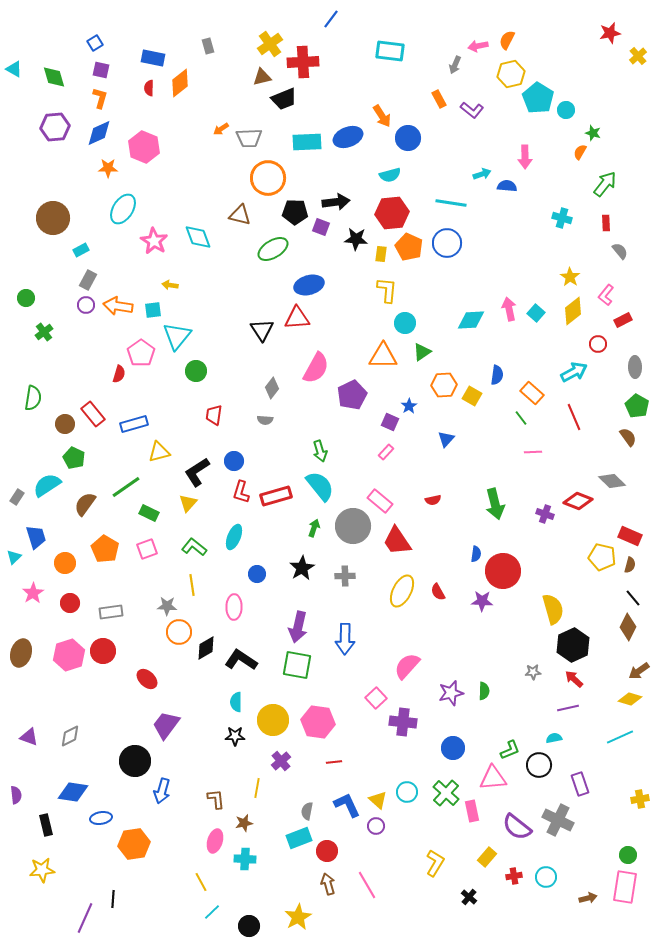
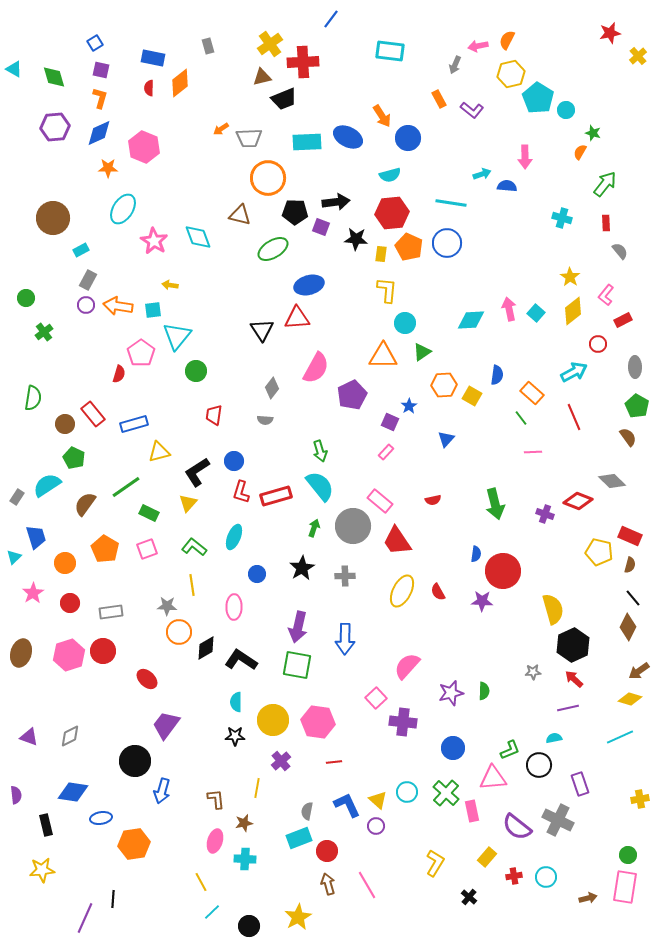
blue ellipse at (348, 137): rotated 48 degrees clockwise
yellow pentagon at (602, 557): moved 3 px left, 5 px up
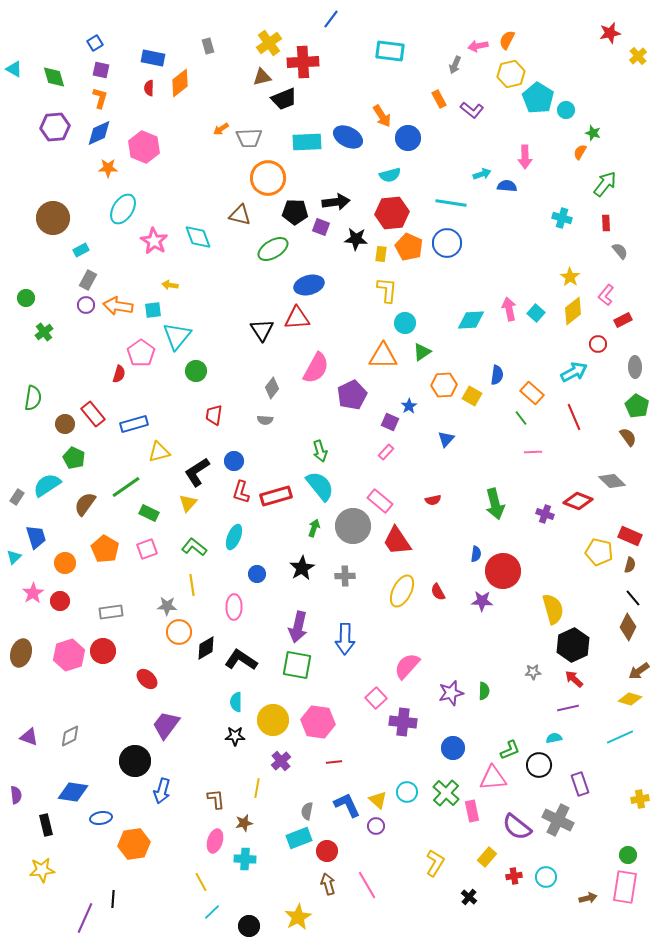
yellow cross at (270, 44): moved 1 px left, 1 px up
red circle at (70, 603): moved 10 px left, 2 px up
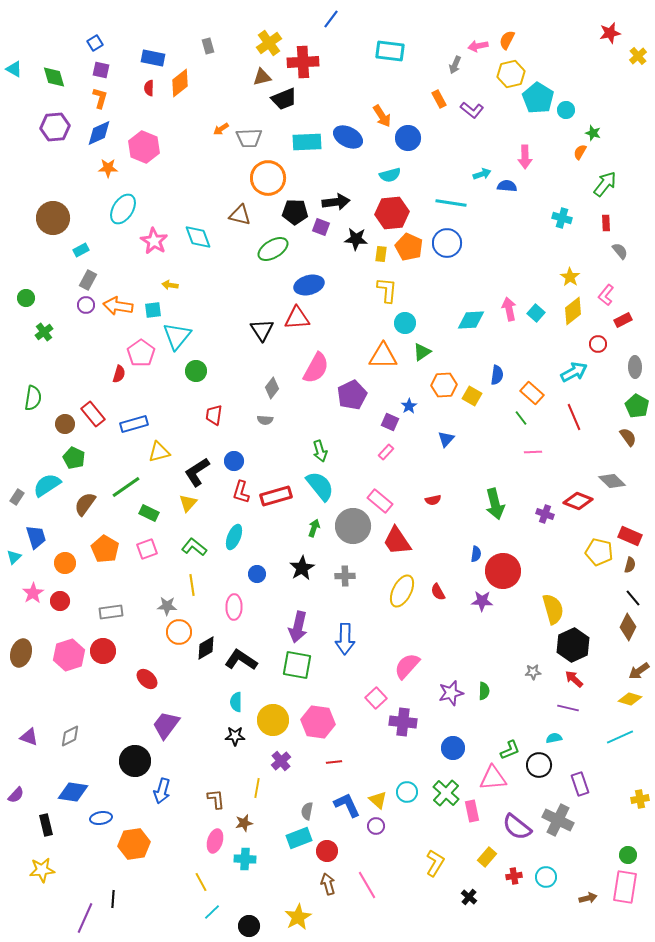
purple line at (568, 708): rotated 25 degrees clockwise
purple semicircle at (16, 795): rotated 48 degrees clockwise
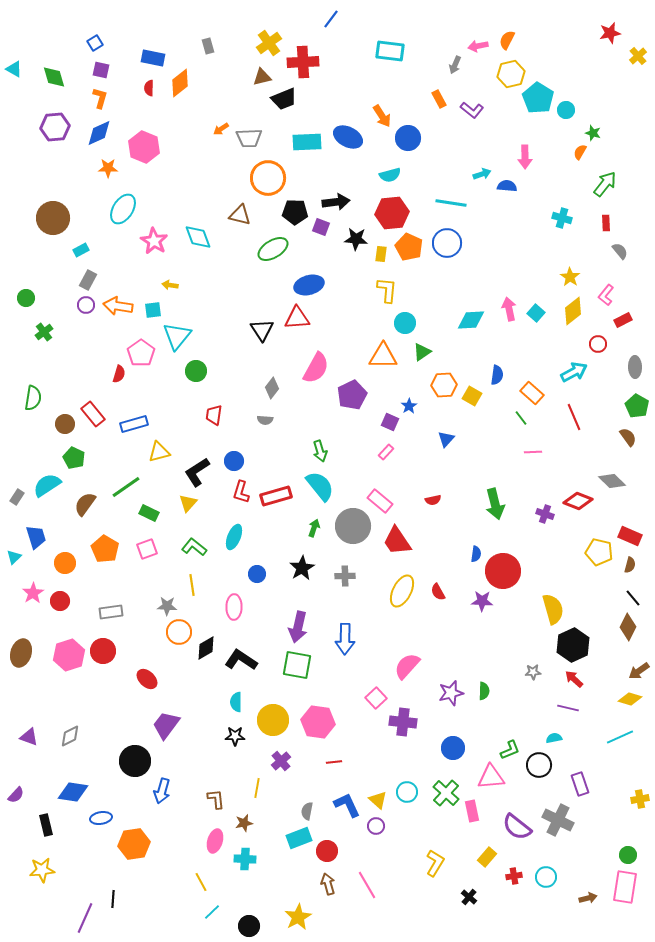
pink triangle at (493, 778): moved 2 px left, 1 px up
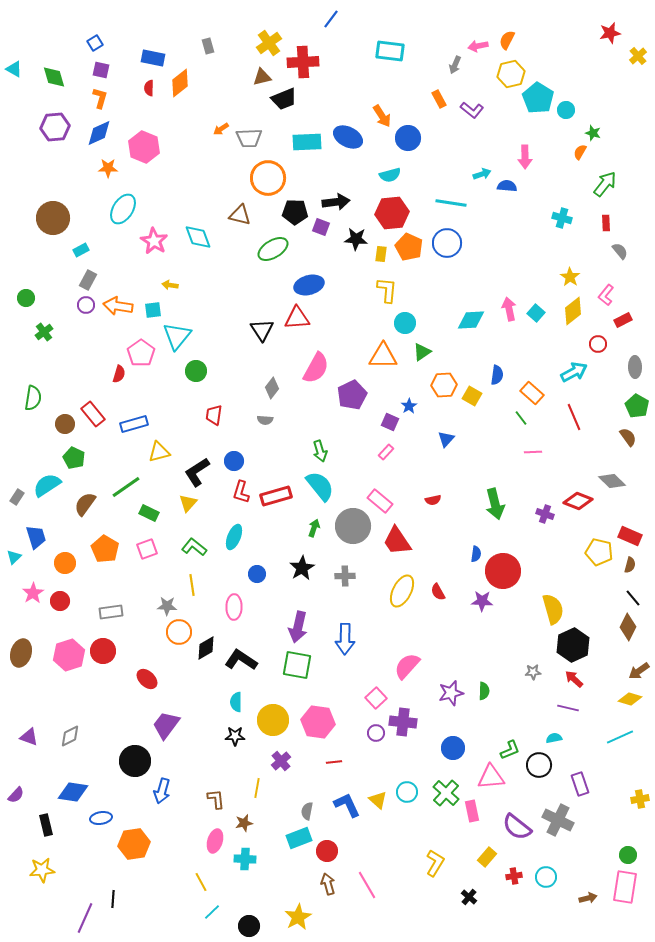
purple circle at (376, 826): moved 93 px up
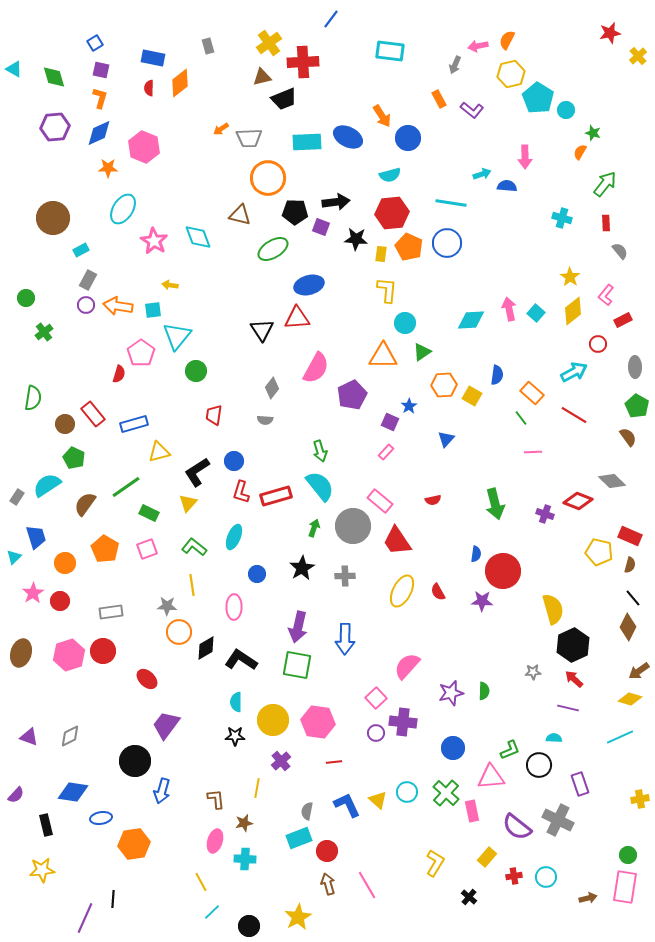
red line at (574, 417): moved 2 px up; rotated 36 degrees counterclockwise
cyan semicircle at (554, 738): rotated 14 degrees clockwise
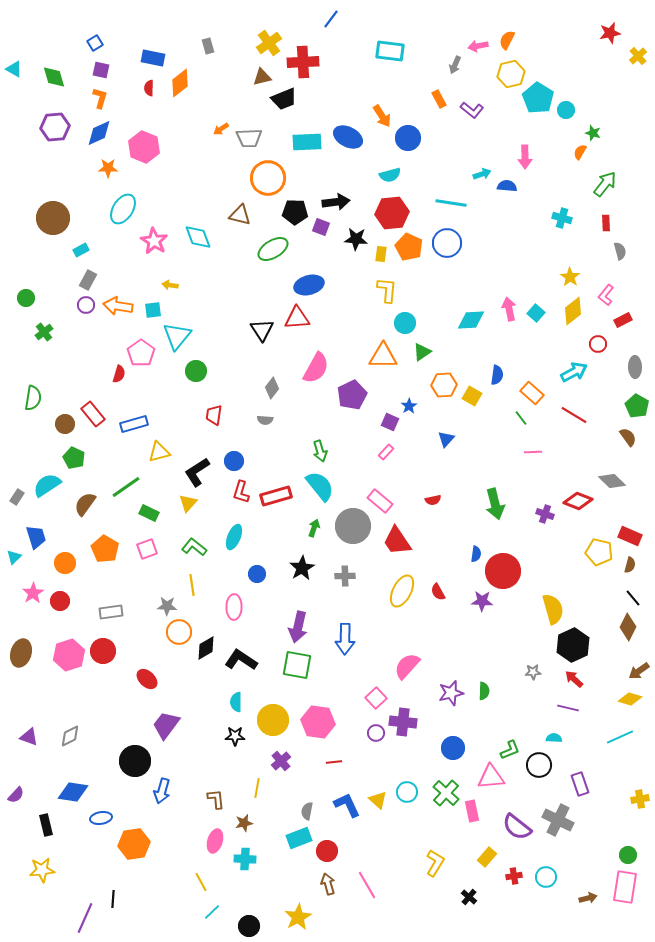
gray semicircle at (620, 251): rotated 24 degrees clockwise
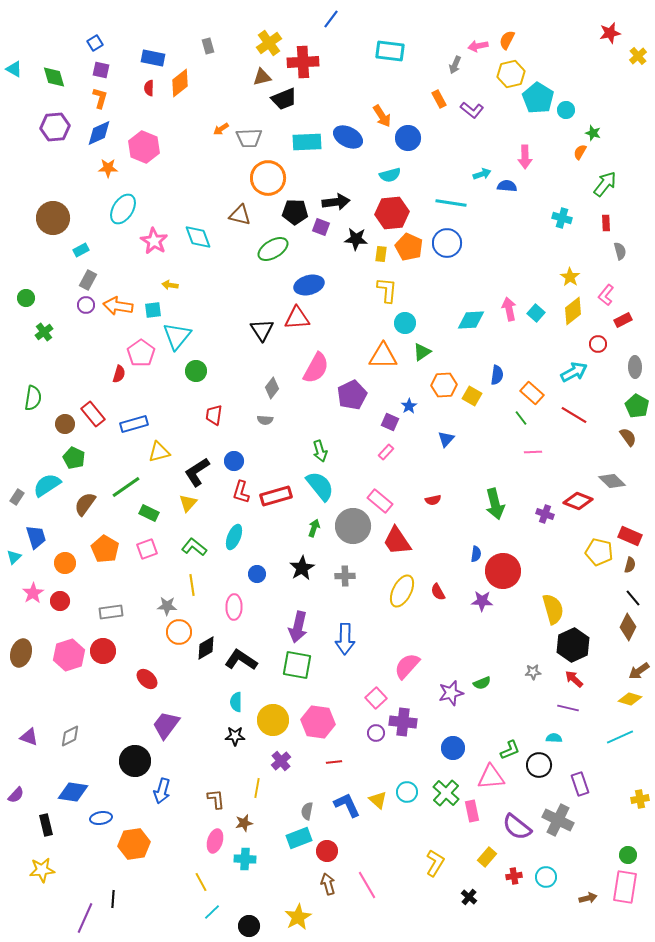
green semicircle at (484, 691): moved 2 px left, 8 px up; rotated 66 degrees clockwise
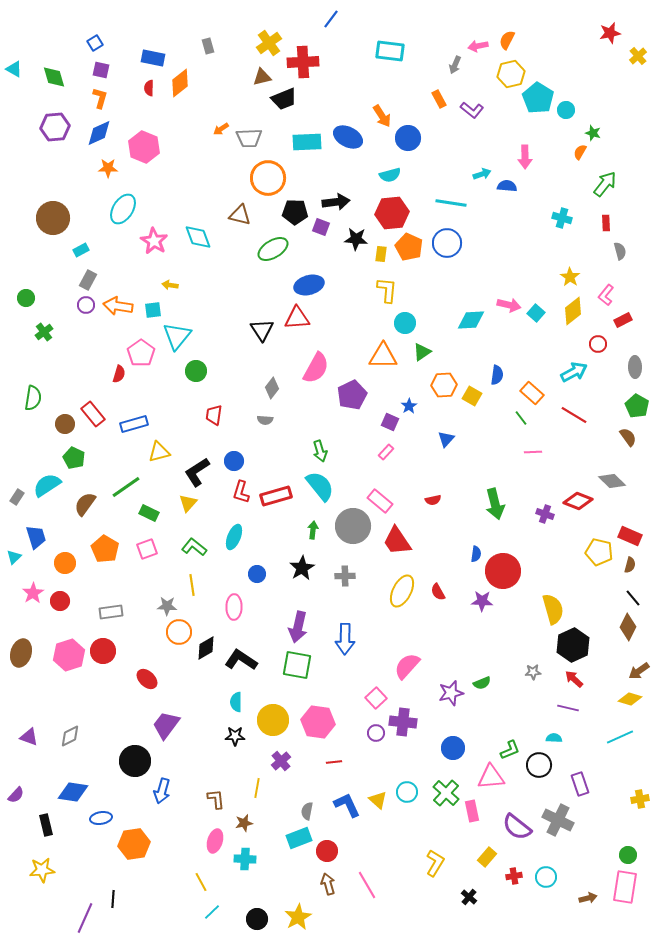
pink arrow at (509, 309): moved 4 px up; rotated 115 degrees clockwise
green arrow at (314, 528): moved 1 px left, 2 px down; rotated 12 degrees counterclockwise
black circle at (249, 926): moved 8 px right, 7 px up
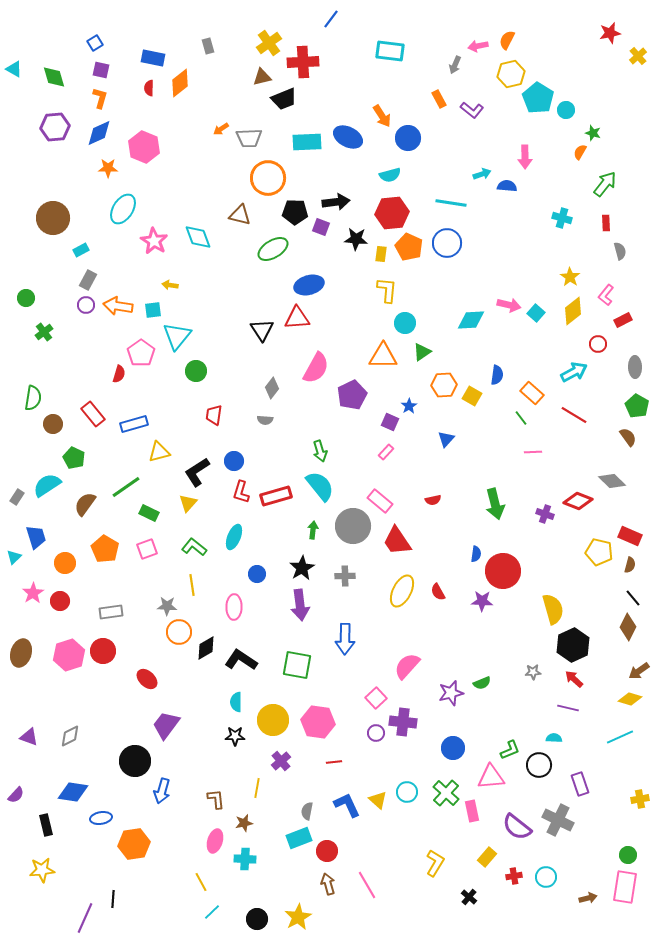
brown circle at (65, 424): moved 12 px left
purple arrow at (298, 627): moved 2 px right, 22 px up; rotated 20 degrees counterclockwise
